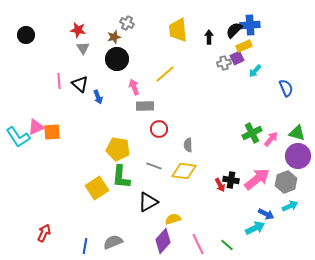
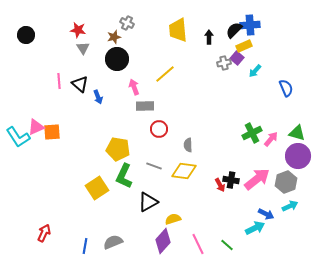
purple square at (237, 58): rotated 24 degrees counterclockwise
green L-shape at (121, 177): moved 3 px right, 1 px up; rotated 20 degrees clockwise
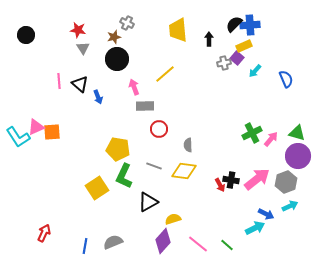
black semicircle at (234, 30): moved 6 px up
black arrow at (209, 37): moved 2 px down
blue semicircle at (286, 88): moved 9 px up
pink line at (198, 244): rotated 25 degrees counterclockwise
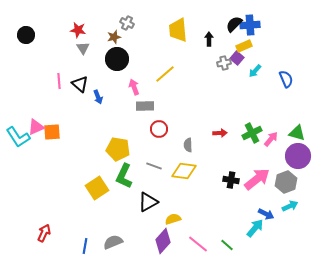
red arrow at (220, 185): moved 52 px up; rotated 64 degrees counterclockwise
cyan arrow at (255, 228): rotated 24 degrees counterclockwise
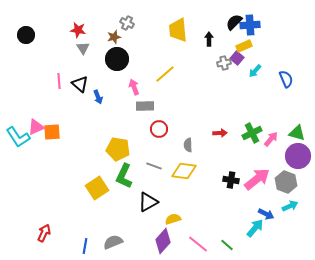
black semicircle at (234, 24): moved 2 px up
gray hexagon at (286, 182): rotated 20 degrees counterclockwise
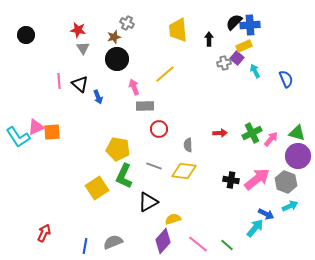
cyan arrow at (255, 71): rotated 112 degrees clockwise
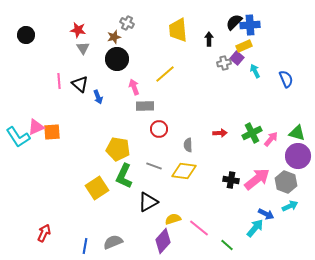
pink line at (198, 244): moved 1 px right, 16 px up
